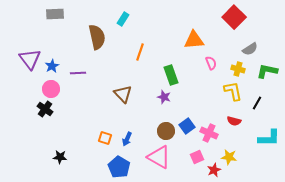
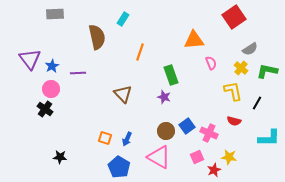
red square: rotated 10 degrees clockwise
yellow cross: moved 3 px right, 1 px up; rotated 24 degrees clockwise
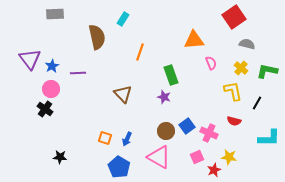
gray semicircle: moved 3 px left, 5 px up; rotated 133 degrees counterclockwise
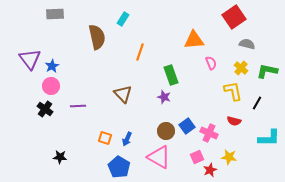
purple line: moved 33 px down
pink circle: moved 3 px up
red star: moved 4 px left
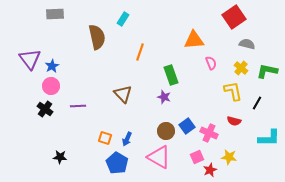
blue pentagon: moved 2 px left, 4 px up
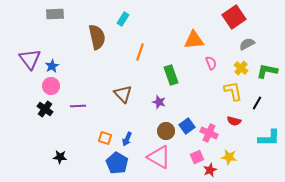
gray semicircle: rotated 42 degrees counterclockwise
purple star: moved 5 px left, 5 px down
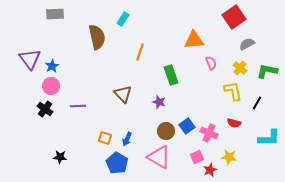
yellow cross: moved 1 px left
red semicircle: moved 2 px down
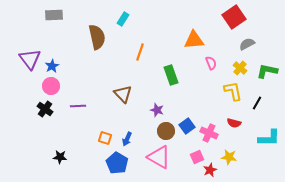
gray rectangle: moved 1 px left, 1 px down
purple star: moved 2 px left, 8 px down
